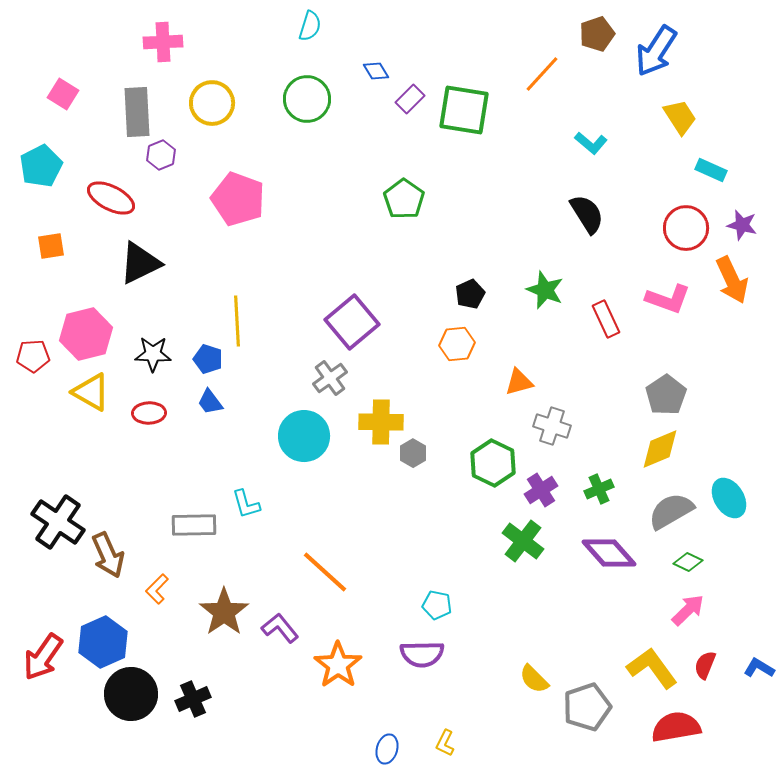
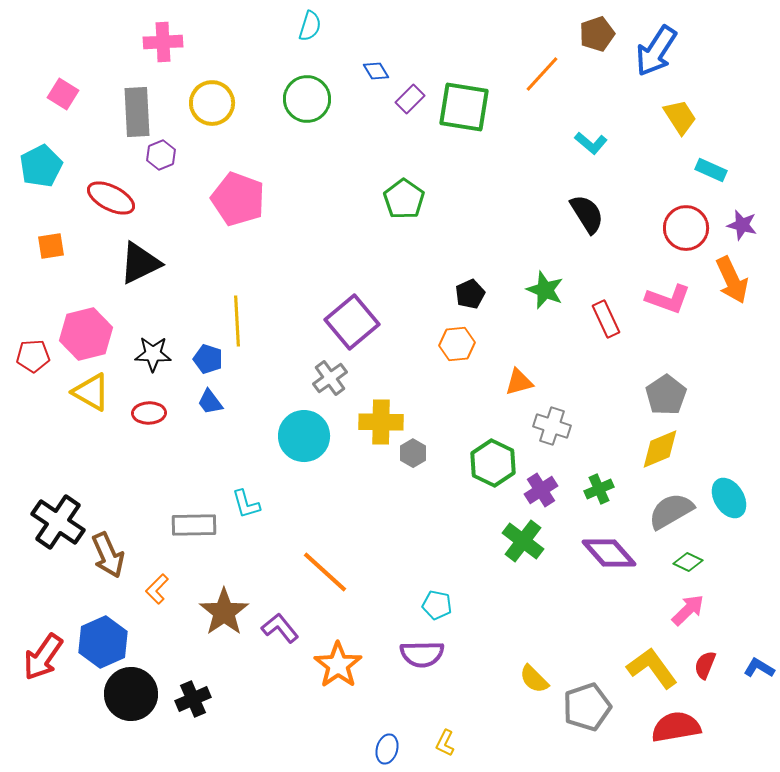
green square at (464, 110): moved 3 px up
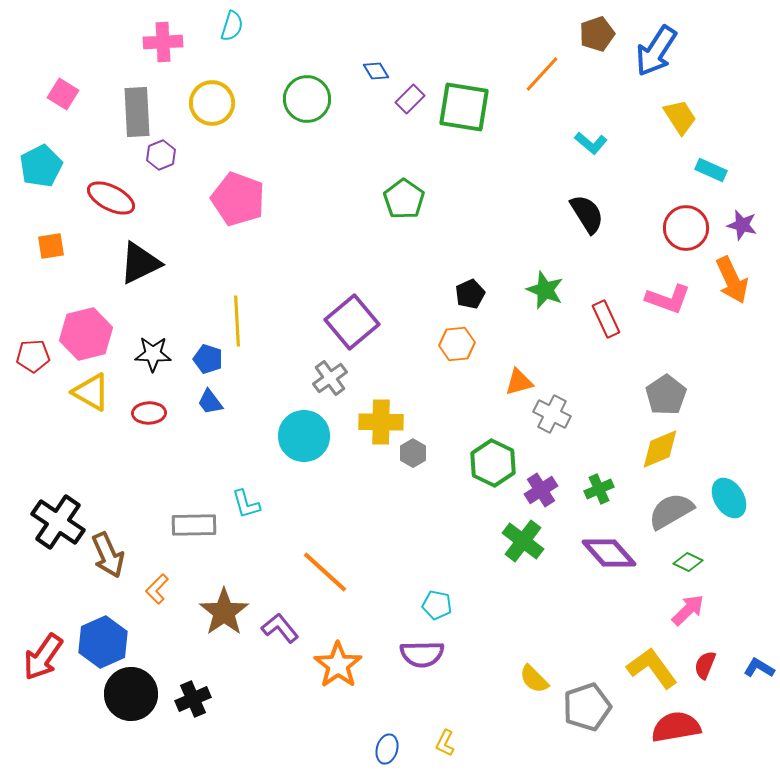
cyan semicircle at (310, 26): moved 78 px left
gray cross at (552, 426): moved 12 px up; rotated 9 degrees clockwise
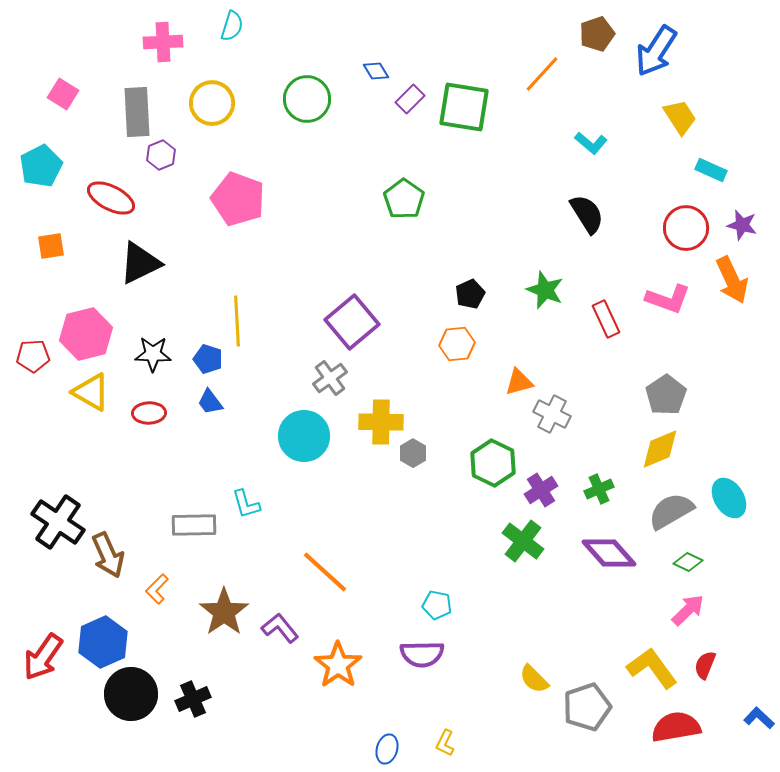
blue L-shape at (759, 668): moved 50 px down; rotated 12 degrees clockwise
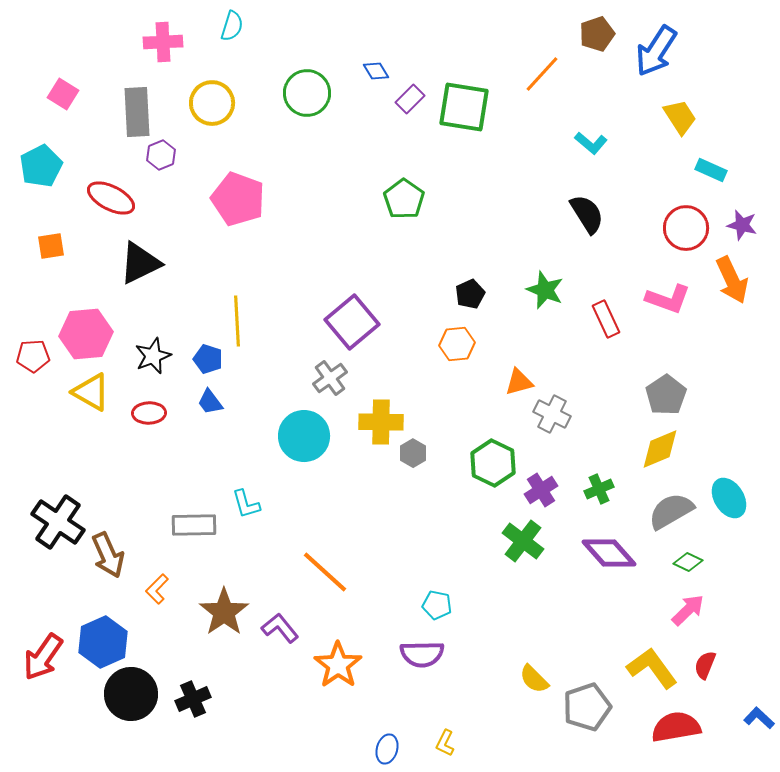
green circle at (307, 99): moved 6 px up
pink hexagon at (86, 334): rotated 9 degrees clockwise
black star at (153, 354): moved 2 px down; rotated 24 degrees counterclockwise
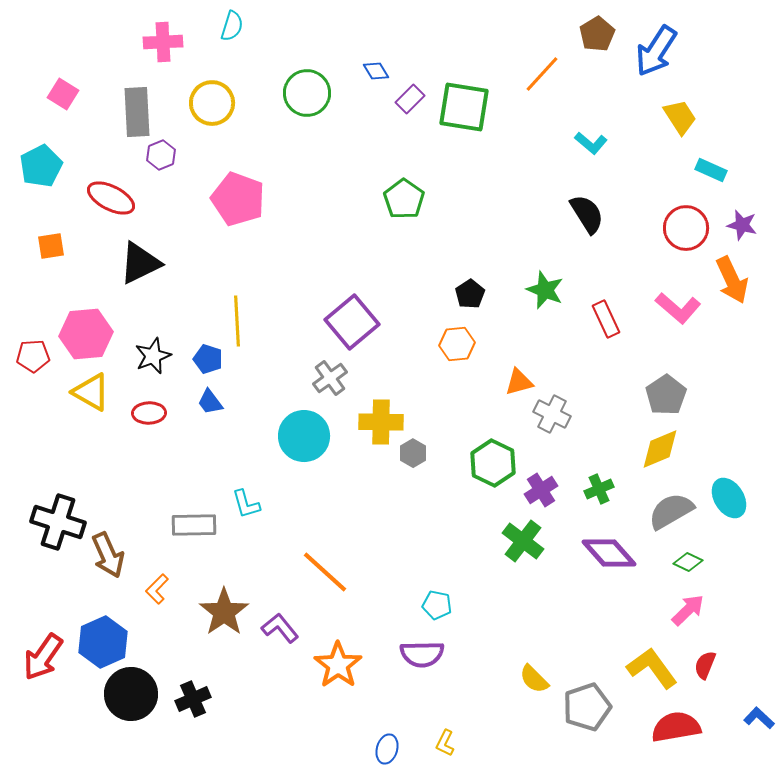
brown pentagon at (597, 34): rotated 12 degrees counterclockwise
black pentagon at (470, 294): rotated 8 degrees counterclockwise
pink L-shape at (668, 299): moved 10 px right, 9 px down; rotated 21 degrees clockwise
black cross at (58, 522): rotated 16 degrees counterclockwise
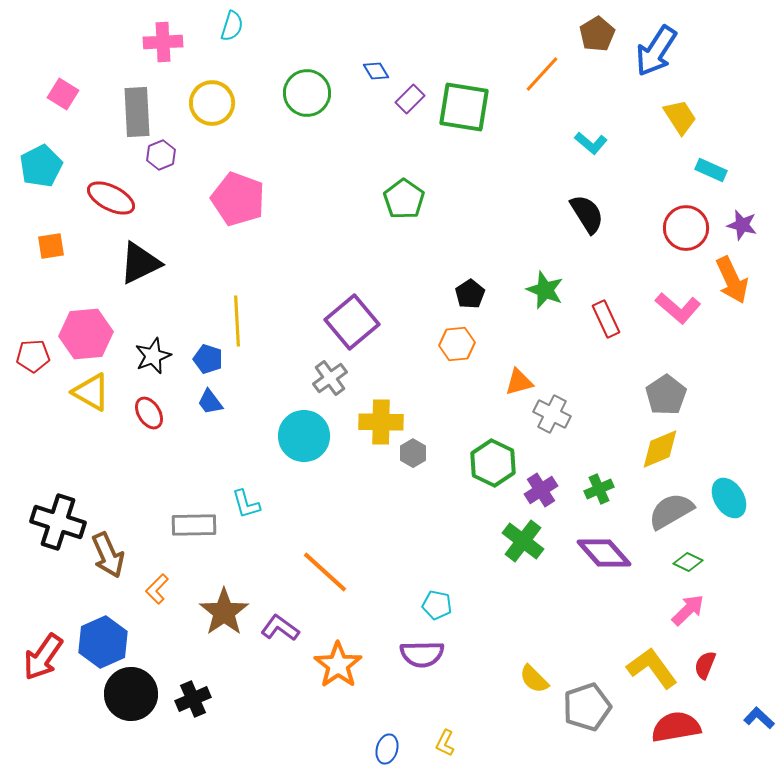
red ellipse at (149, 413): rotated 60 degrees clockwise
purple diamond at (609, 553): moved 5 px left
purple L-shape at (280, 628): rotated 15 degrees counterclockwise
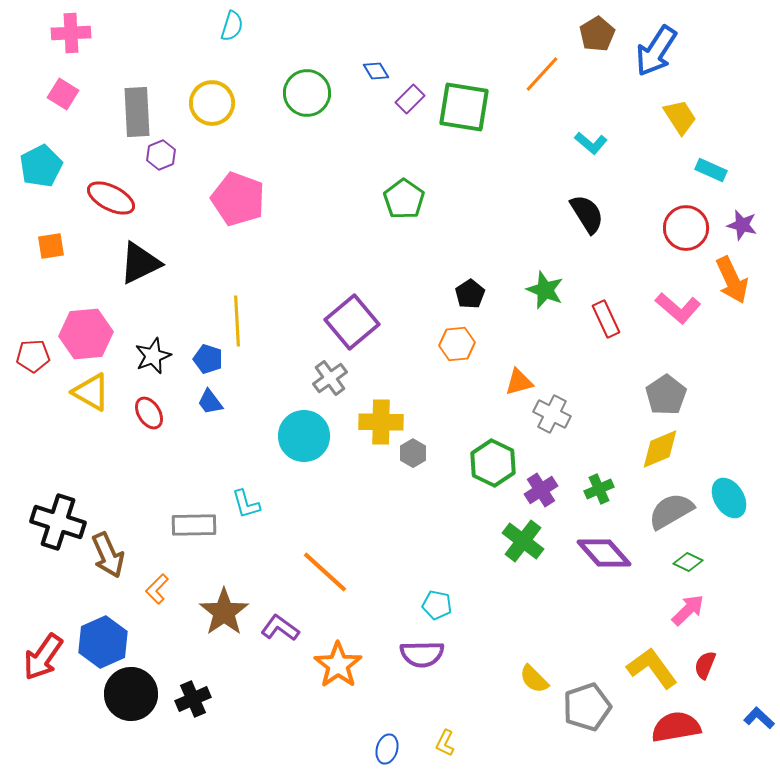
pink cross at (163, 42): moved 92 px left, 9 px up
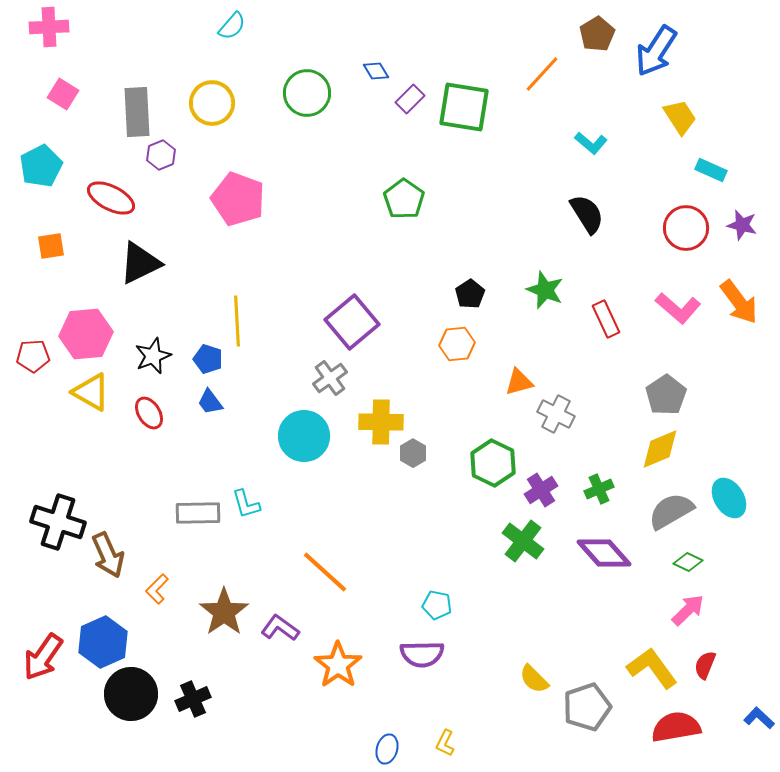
cyan semicircle at (232, 26): rotated 24 degrees clockwise
pink cross at (71, 33): moved 22 px left, 6 px up
orange arrow at (732, 280): moved 7 px right, 22 px down; rotated 12 degrees counterclockwise
gray cross at (552, 414): moved 4 px right
gray rectangle at (194, 525): moved 4 px right, 12 px up
